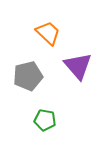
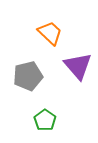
orange trapezoid: moved 2 px right
green pentagon: rotated 25 degrees clockwise
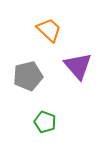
orange trapezoid: moved 1 px left, 3 px up
green pentagon: moved 2 px down; rotated 15 degrees counterclockwise
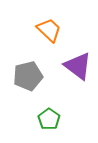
purple triangle: rotated 12 degrees counterclockwise
green pentagon: moved 4 px right, 3 px up; rotated 15 degrees clockwise
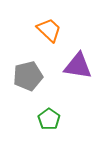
purple triangle: rotated 28 degrees counterclockwise
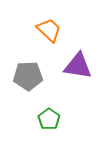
gray pentagon: rotated 12 degrees clockwise
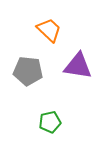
gray pentagon: moved 5 px up; rotated 8 degrees clockwise
green pentagon: moved 1 px right, 3 px down; rotated 25 degrees clockwise
